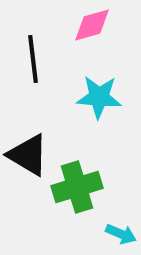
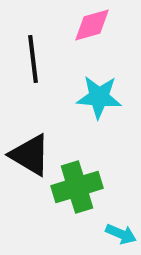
black triangle: moved 2 px right
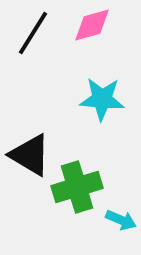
black line: moved 26 px up; rotated 39 degrees clockwise
cyan star: moved 3 px right, 2 px down
cyan arrow: moved 14 px up
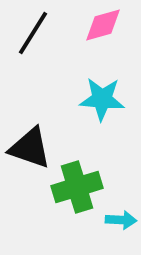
pink diamond: moved 11 px right
black triangle: moved 7 px up; rotated 12 degrees counterclockwise
cyan arrow: rotated 20 degrees counterclockwise
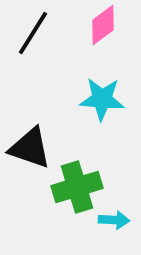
pink diamond: rotated 21 degrees counterclockwise
cyan arrow: moved 7 px left
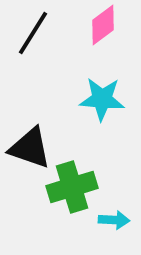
green cross: moved 5 px left
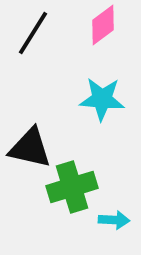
black triangle: rotated 6 degrees counterclockwise
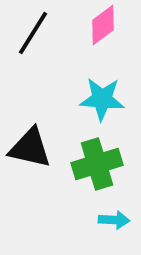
green cross: moved 25 px right, 23 px up
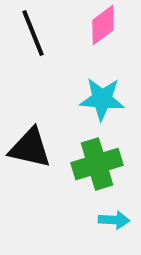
black line: rotated 54 degrees counterclockwise
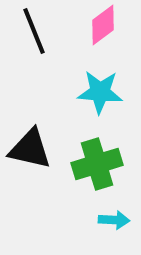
black line: moved 1 px right, 2 px up
cyan star: moved 2 px left, 7 px up
black triangle: moved 1 px down
